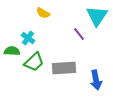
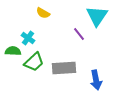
green semicircle: moved 1 px right
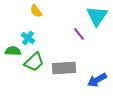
yellow semicircle: moved 7 px left, 2 px up; rotated 24 degrees clockwise
blue arrow: moved 1 px right; rotated 72 degrees clockwise
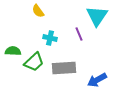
yellow semicircle: moved 2 px right
purple line: rotated 16 degrees clockwise
cyan cross: moved 22 px right; rotated 24 degrees counterclockwise
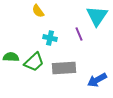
green semicircle: moved 2 px left, 6 px down
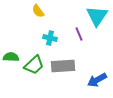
green trapezoid: moved 3 px down
gray rectangle: moved 1 px left, 2 px up
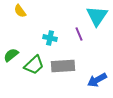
yellow semicircle: moved 18 px left
green semicircle: moved 2 px up; rotated 42 degrees counterclockwise
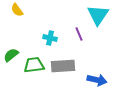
yellow semicircle: moved 3 px left, 1 px up
cyan triangle: moved 1 px right, 1 px up
green trapezoid: rotated 145 degrees counterclockwise
blue arrow: rotated 138 degrees counterclockwise
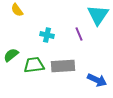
cyan cross: moved 3 px left, 3 px up
blue arrow: rotated 12 degrees clockwise
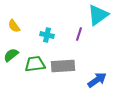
yellow semicircle: moved 3 px left, 16 px down
cyan triangle: rotated 20 degrees clockwise
purple line: rotated 40 degrees clockwise
green trapezoid: moved 1 px right, 1 px up
blue arrow: rotated 60 degrees counterclockwise
